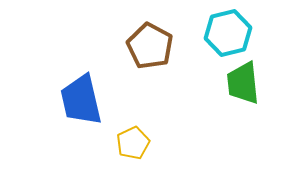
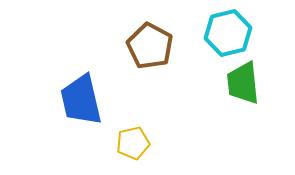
yellow pentagon: rotated 12 degrees clockwise
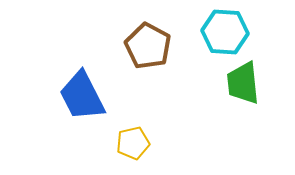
cyan hexagon: moved 3 px left, 1 px up; rotated 18 degrees clockwise
brown pentagon: moved 2 px left
blue trapezoid: moved 1 px right, 4 px up; rotated 14 degrees counterclockwise
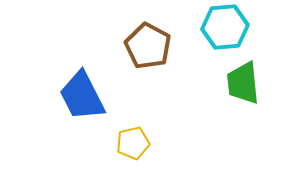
cyan hexagon: moved 5 px up; rotated 9 degrees counterclockwise
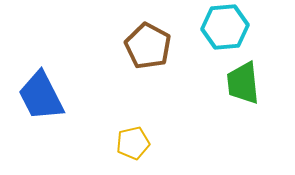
blue trapezoid: moved 41 px left
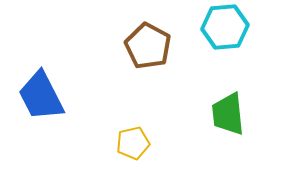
green trapezoid: moved 15 px left, 31 px down
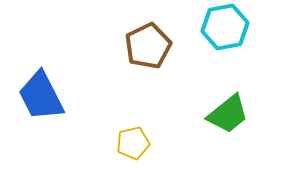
cyan hexagon: rotated 6 degrees counterclockwise
brown pentagon: rotated 18 degrees clockwise
green trapezoid: rotated 123 degrees counterclockwise
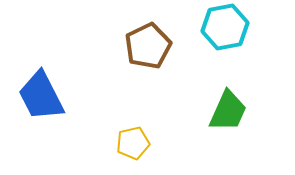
green trapezoid: moved 3 px up; rotated 27 degrees counterclockwise
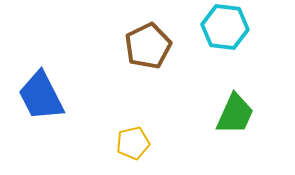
cyan hexagon: rotated 18 degrees clockwise
green trapezoid: moved 7 px right, 3 px down
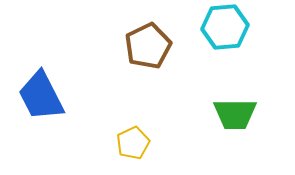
cyan hexagon: rotated 12 degrees counterclockwise
green trapezoid: rotated 66 degrees clockwise
yellow pentagon: rotated 12 degrees counterclockwise
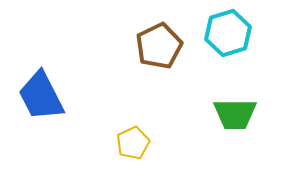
cyan hexagon: moved 3 px right, 6 px down; rotated 12 degrees counterclockwise
brown pentagon: moved 11 px right
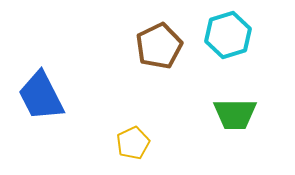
cyan hexagon: moved 2 px down
